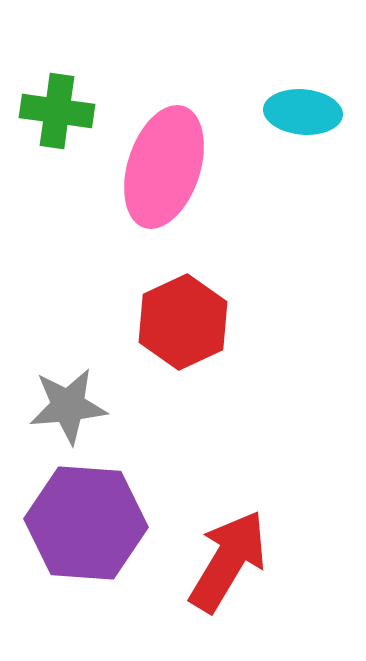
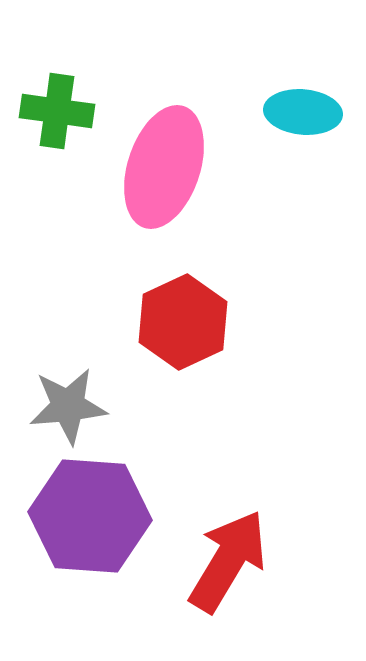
purple hexagon: moved 4 px right, 7 px up
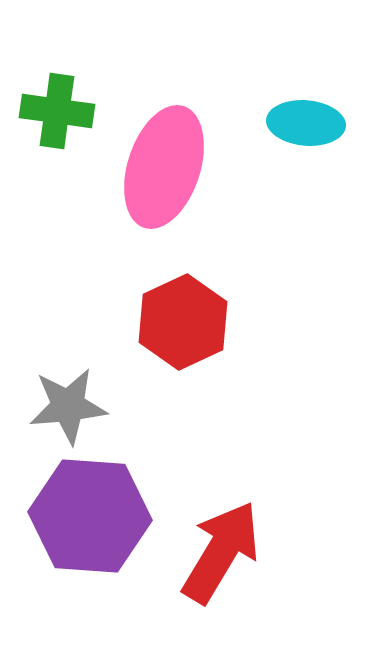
cyan ellipse: moved 3 px right, 11 px down
red arrow: moved 7 px left, 9 px up
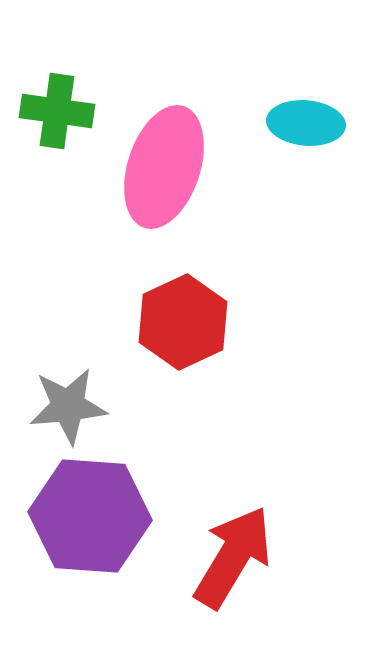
red arrow: moved 12 px right, 5 px down
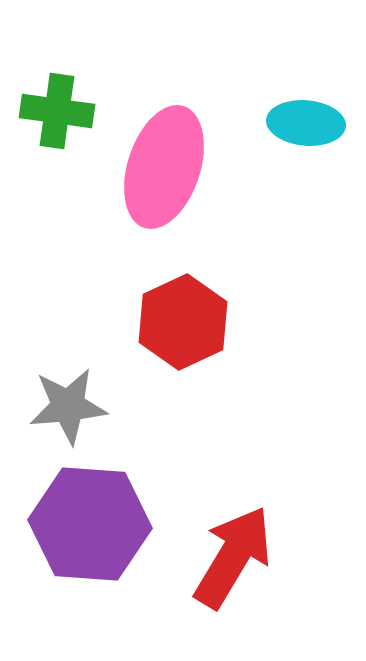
purple hexagon: moved 8 px down
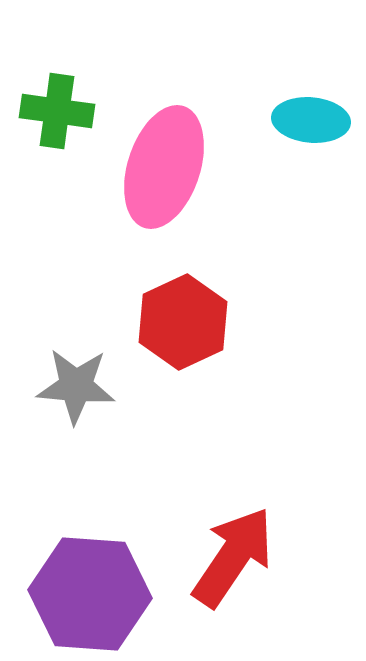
cyan ellipse: moved 5 px right, 3 px up
gray star: moved 8 px right, 20 px up; rotated 10 degrees clockwise
purple hexagon: moved 70 px down
red arrow: rotated 3 degrees clockwise
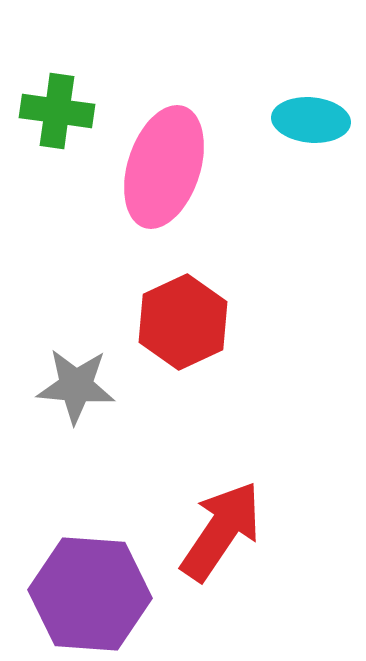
red arrow: moved 12 px left, 26 px up
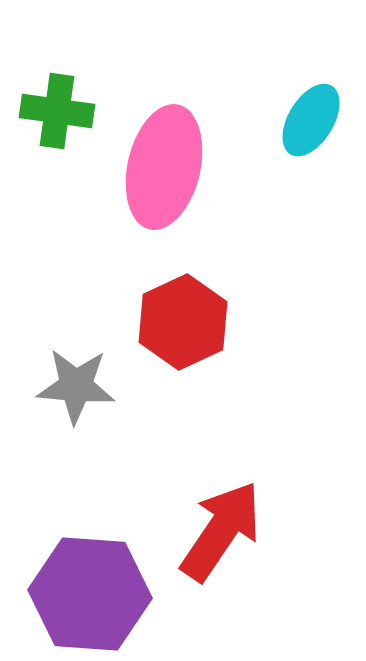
cyan ellipse: rotated 64 degrees counterclockwise
pink ellipse: rotated 5 degrees counterclockwise
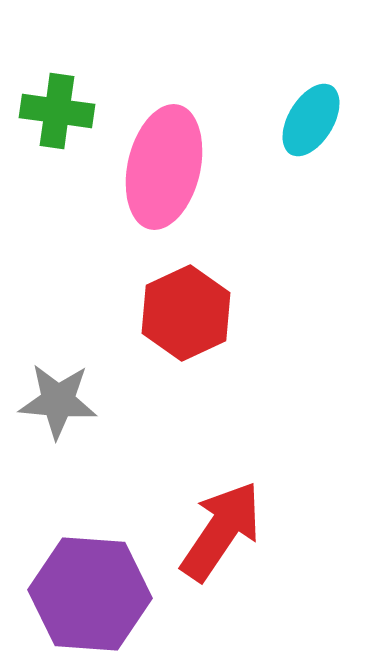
red hexagon: moved 3 px right, 9 px up
gray star: moved 18 px left, 15 px down
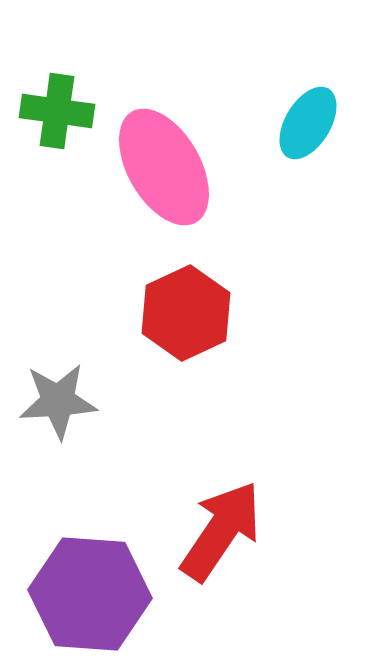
cyan ellipse: moved 3 px left, 3 px down
pink ellipse: rotated 43 degrees counterclockwise
gray star: rotated 8 degrees counterclockwise
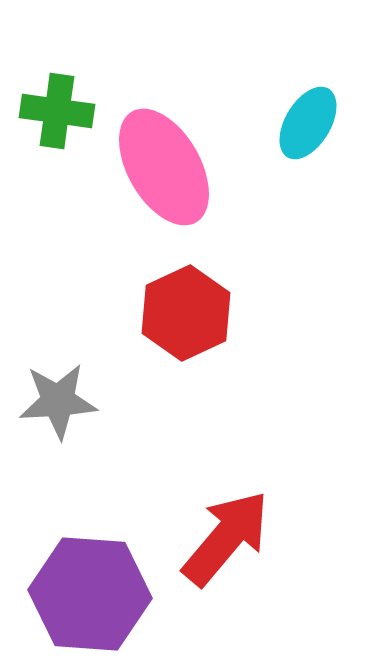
red arrow: moved 5 px right, 7 px down; rotated 6 degrees clockwise
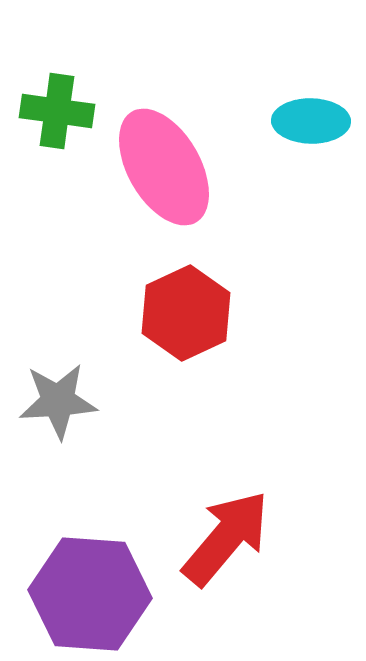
cyan ellipse: moved 3 px right, 2 px up; rotated 60 degrees clockwise
